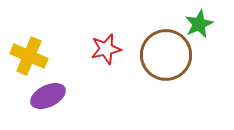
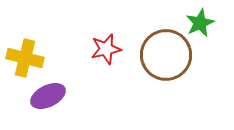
green star: moved 1 px right, 1 px up
yellow cross: moved 4 px left, 2 px down; rotated 9 degrees counterclockwise
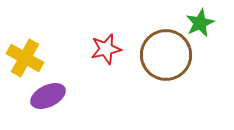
yellow cross: rotated 15 degrees clockwise
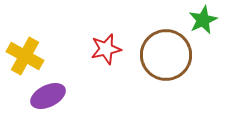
green star: moved 3 px right, 3 px up
yellow cross: moved 2 px up
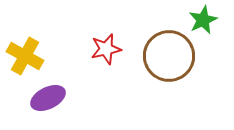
brown circle: moved 3 px right, 1 px down
purple ellipse: moved 2 px down
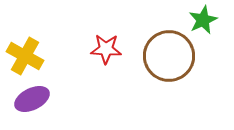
red star: rotated 16 degrees clockwise
purple ellipse: moved 16 px left, 1 px down
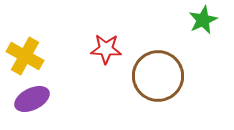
brown circle: moved 11 px left, 20 px down
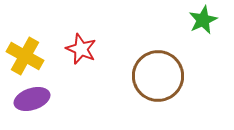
red star: moved 25 px left; rotated 20 degrees clockwise
purple ellipse: rotated 8 degrees clockwise
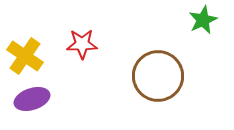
red star: moved 1 px right, 5 px up; rotated 24 degrees counterclockwise
yellow cross: rotated 6 degrees clockwise
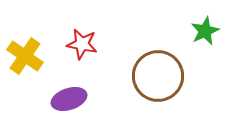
green star: moved 2 px right, 11 px down
red star: rotated 12 degrees clockwise
purple ellipse: moved 37 px right
